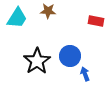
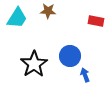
black star: moved 3 px left, 3 px down
blue arrow: moved 1 px down
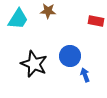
cyan trapezoid: moved 1 px right, 1 px down
black star: rotated 16 degrees counterclockwise
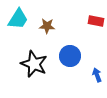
brown star: moved 1 px left, 15 px down
blue arrow: moved 12 px right
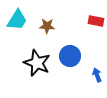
cyan trapezoid: moved 1 px left, 1 px down
black star: moved 3 px right, 1 px up
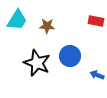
blue arrow: rotated 48 degrees counterclockwise
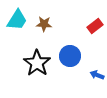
red rectangle: moved 1 px left, 5 px down; rotated 49 degrees counterclockwise
brown star: moved 3 px left, 2 px up
black star: rotated 12 degrees clockwise
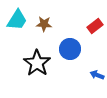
blue circle: moved 7 px up
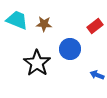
cyan trapezoid: rotated 100 degrees counterclockwise
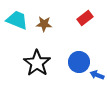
red rectangle: moved 10 px left, 8 px up
blue circle: moved 9 px right, 13 px down
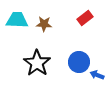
cyan trapezoid: rotated 20 degrees counterclockwise
